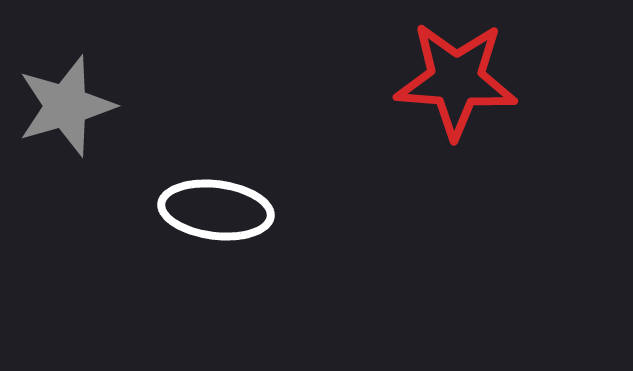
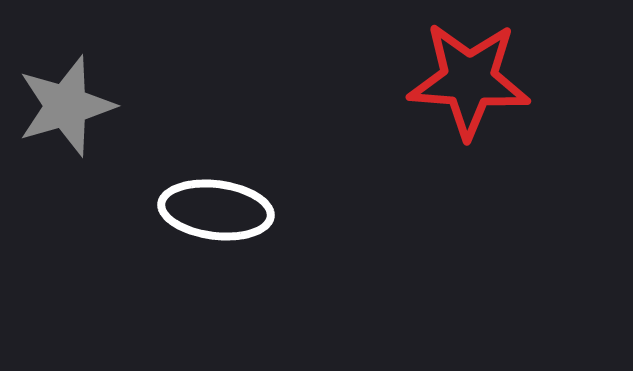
red star: moved 13 px right
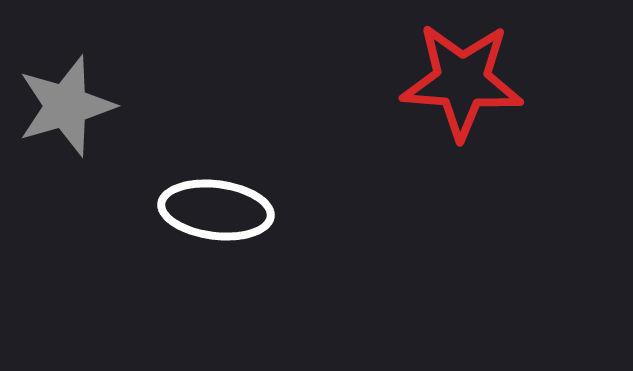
red star: moved 7 px left, 1 px down
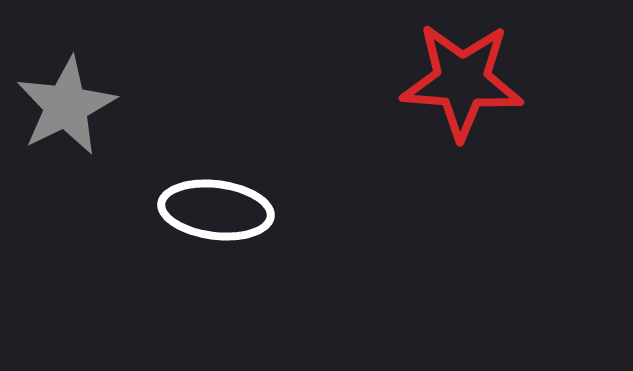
gray star: rotated 10 degrees counterclockwise
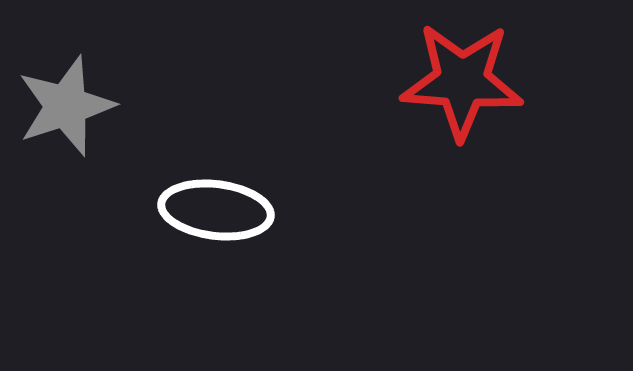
gray star: rotated 8 degrees clockwise
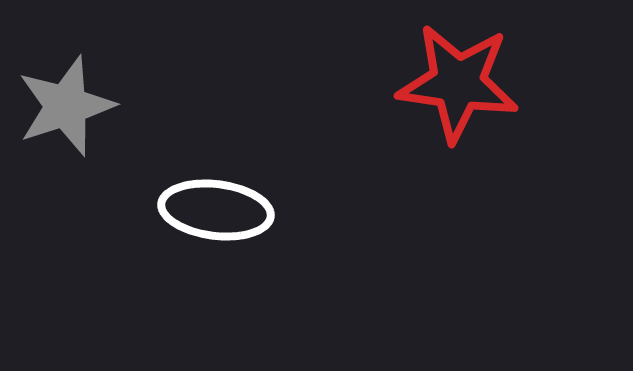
red star: moved 4 px left, 2 px down; rotated 4 degrees clockwise
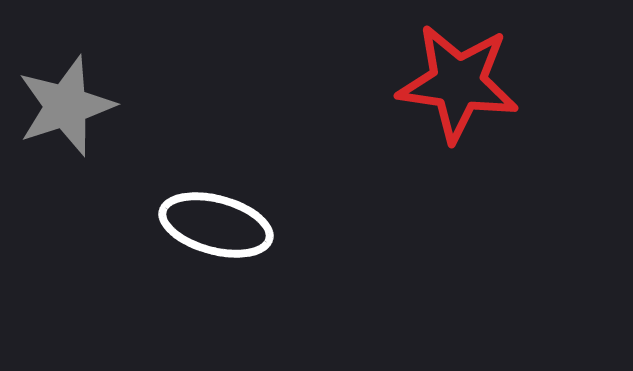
white ellipse: moved 15 px down; rotated 8 degrees clockwise
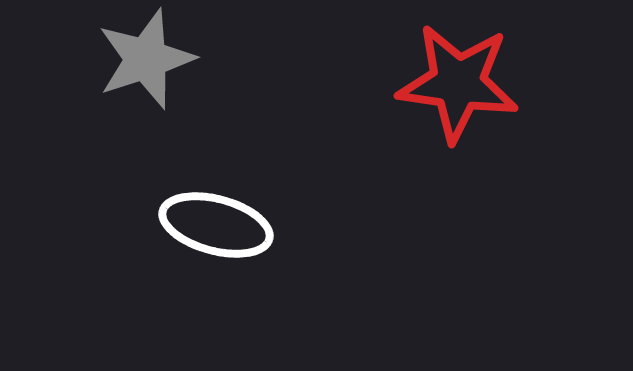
gray star: moved 80 px right, 47 px up
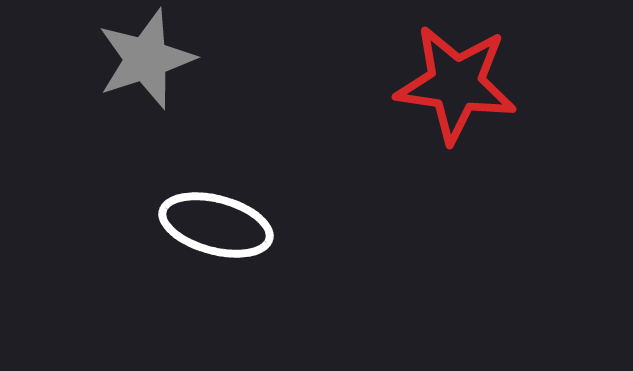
red star: moved 2 px left, 1 px down
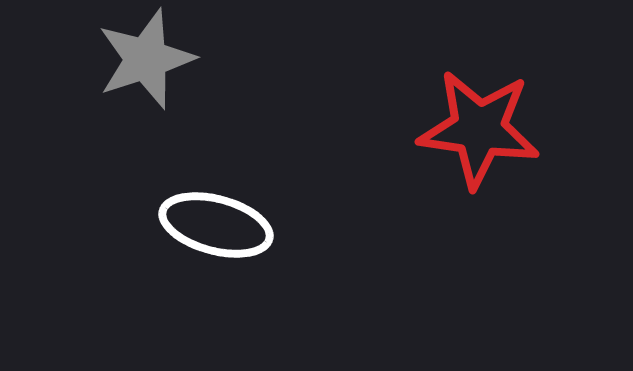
red star: moved 23 px right, 45 px down
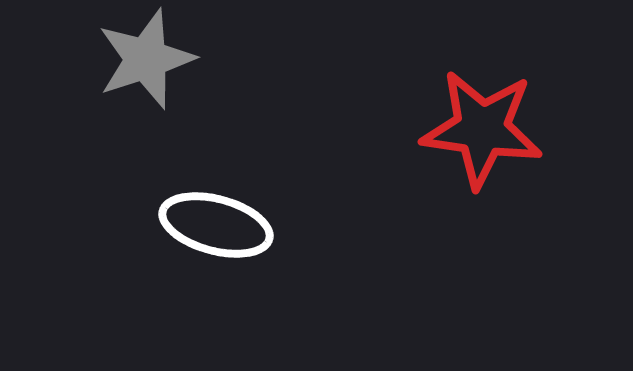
red star: moved 3 px right
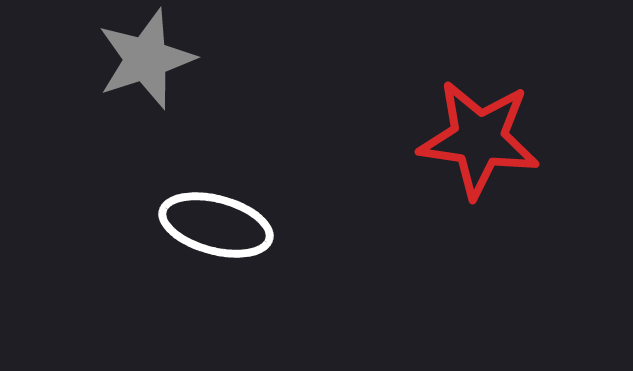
red star: moved 3 px left, 10 px down
